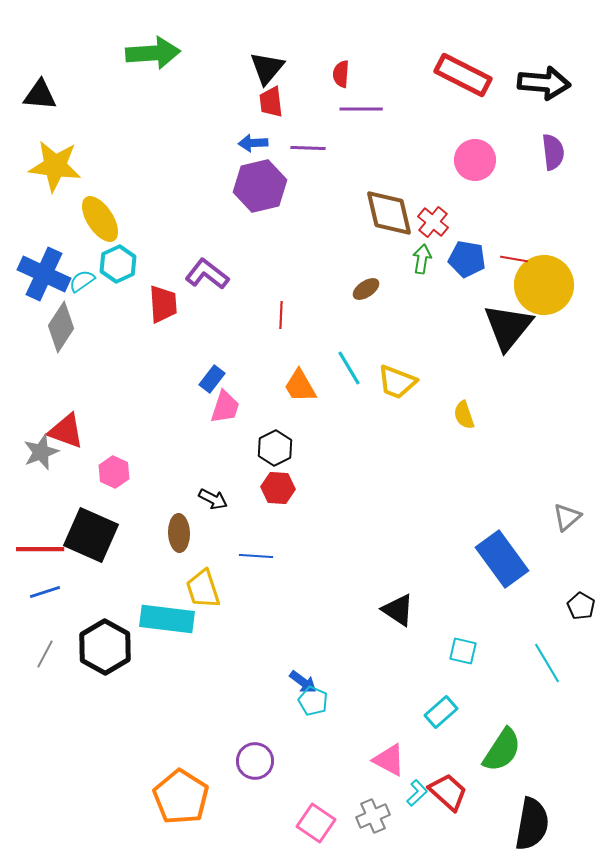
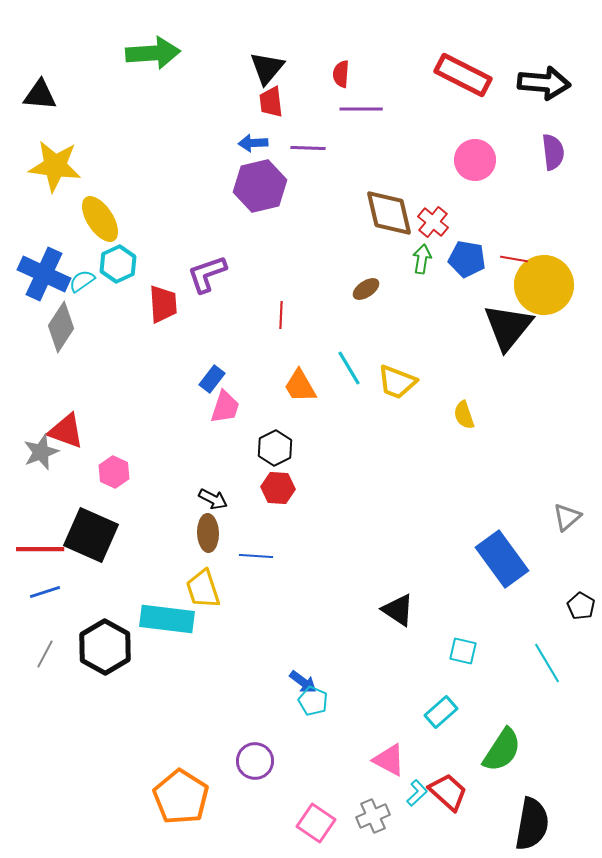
purple L-shape at (207, 274): rotated 57 degrees counterclockwise
brown ellipse at (179, 533): moved 29 px right
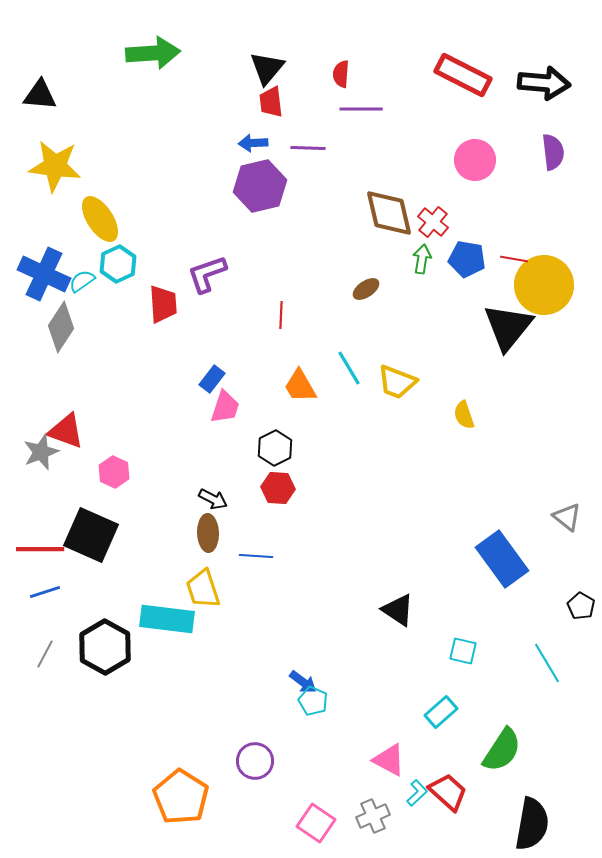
gray triangle at (567, 517): rotated 40 degrees counterclockwise
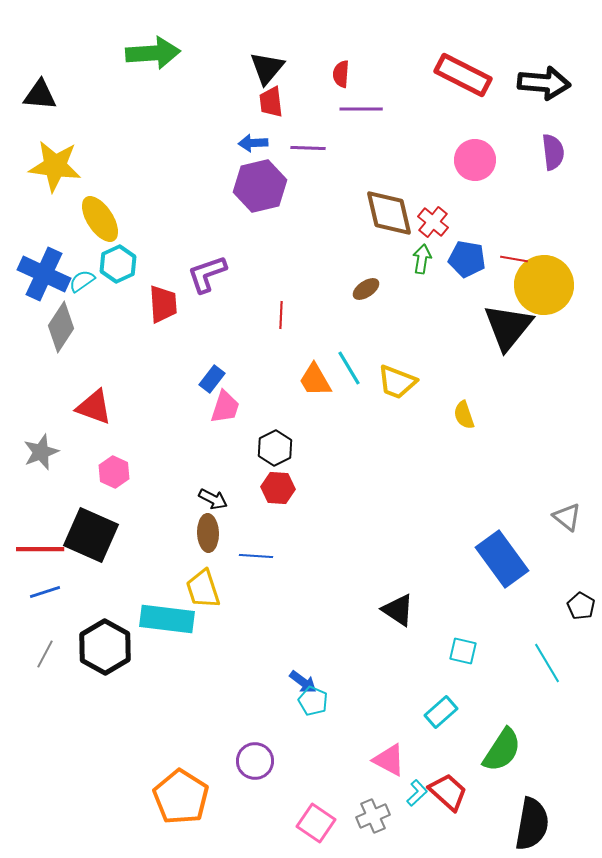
orange trapezoid at (300, 386): moved 15 px right, 6 px up
red triangle at (66, 431): moved 28 px right, 24 px up
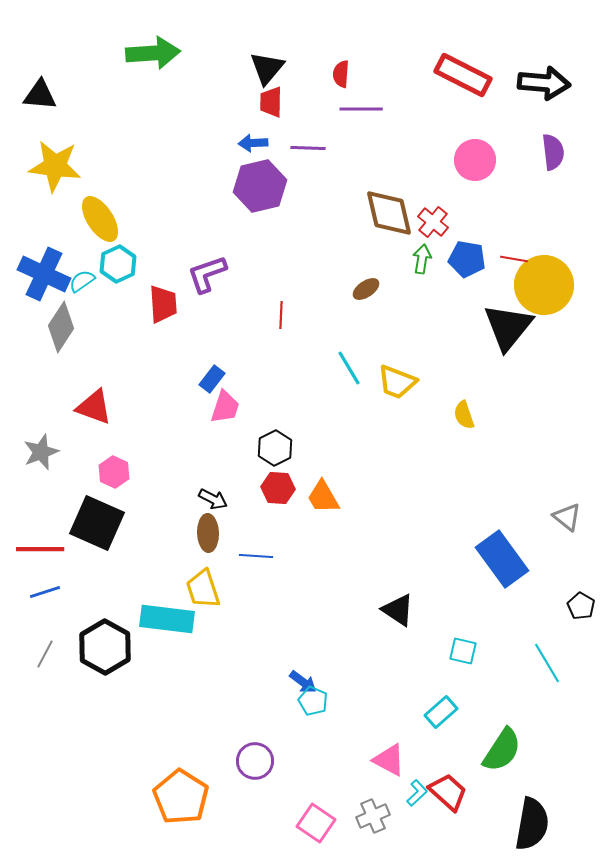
red trapezoid at (271, 102): rotated 8 degrees clockwise
orange trapezoid at (315, 380): moved 8 px right, 117 px down
black square at (91, 535): moved 6 px right, 12 px up
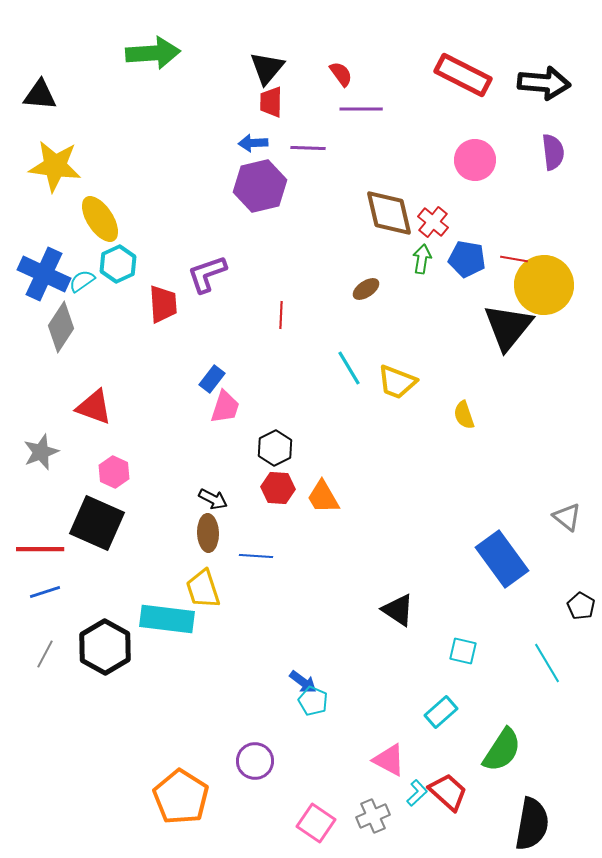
red semicircle at (341, 74): rotated 140 degrees clockwise
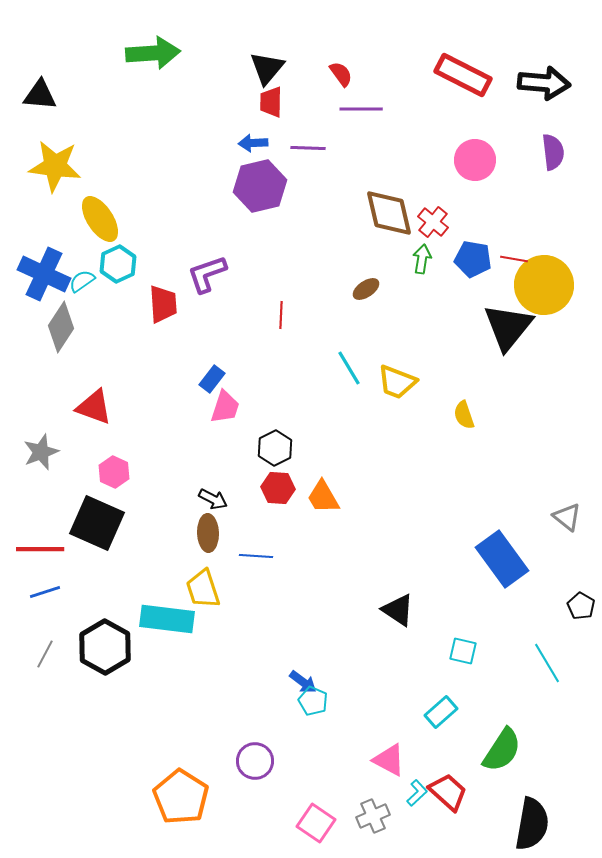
blue pentagon at (467, 259): moved 6 px right
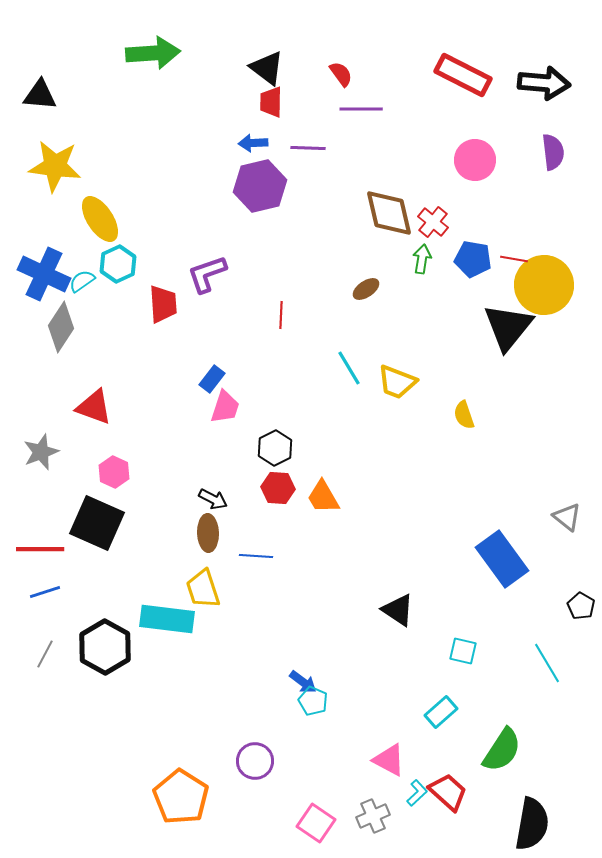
black triangle at (267, 68): rotated 33 degrees counterclockwise
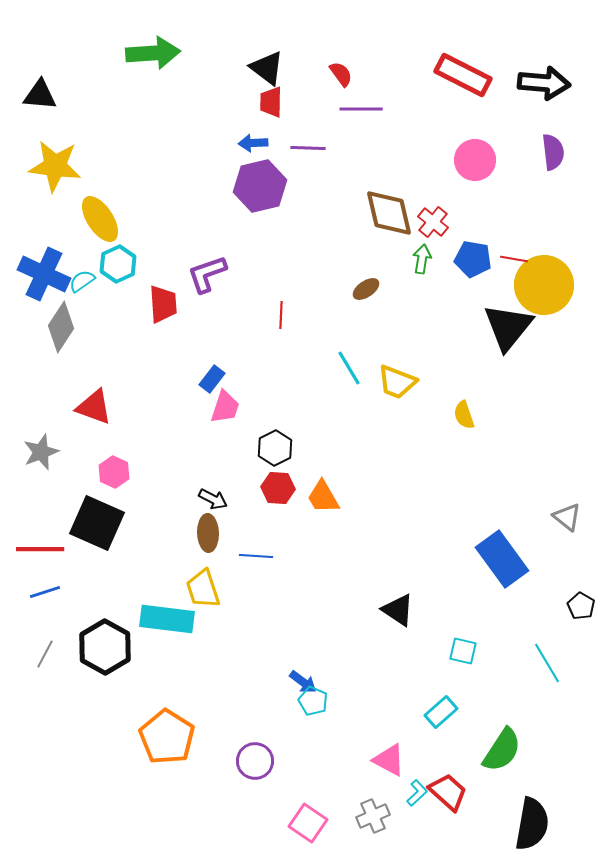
orange pentagon at (181, 797): moved 14 px left, 60 px up
pink square at (316, 823): moved 8 px left
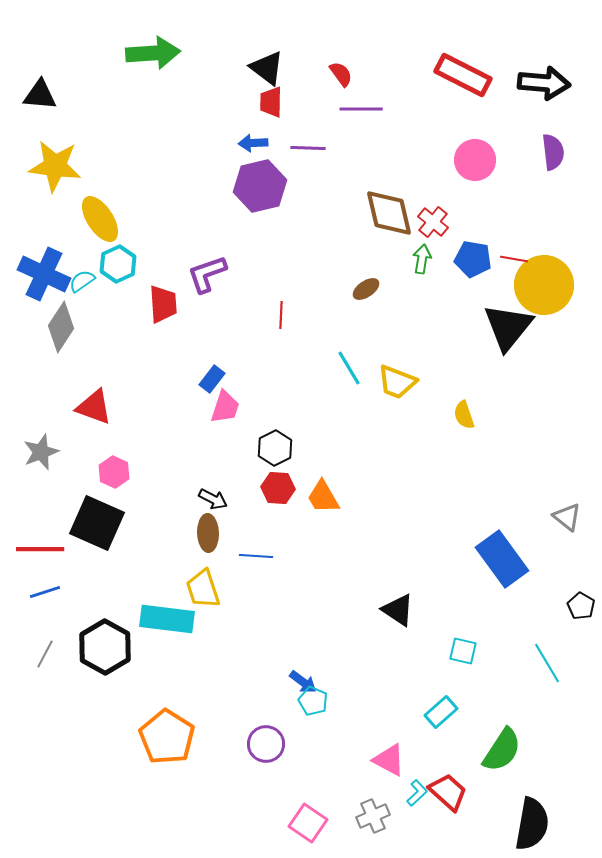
purple circle at (255, 761): moved 11 px right, 17 px up
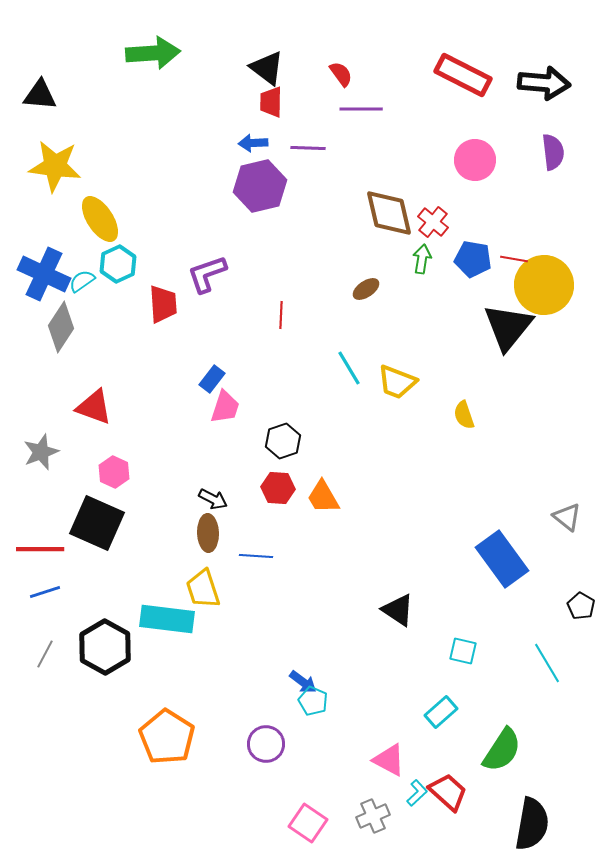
black hexagon at (275, 448): moved 8 px right, 7 px up; rotated 8 degrees clockwise
